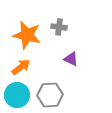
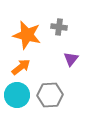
purple triangle: rotated 42 degrees clockwise
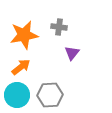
orange star: moved 3 px left; rotated 24 degrees counterclockwise
purple triangle: moved 1 px right, 6 px up
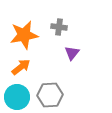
cyan circle: moved 2 px down
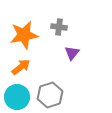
gray hexagon: rotated 15 degrees counterclockwise
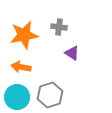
purple triangle: rotated 35 degrees counterclockwise
orange arrow: rotated 132 degrees counterclockwise
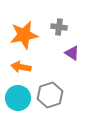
cyan circle: moved 1 px right, 1 px down
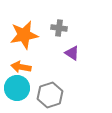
gray cross: moved 1 px down
cyan circle: moved 1 px left, 10 px up
